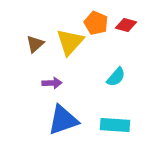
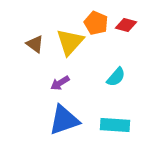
brown triangle: rotated 42 degrees counterclockwise
purple arrow: moved 8 px right; rotated 150 degrees clockwise
blue triangle: moved 1 px right
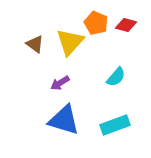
blue triangle: rotated 36 degrees clockwise
cyan rectangle: rotated 24 degrees counterclockwise
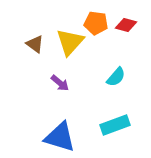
orange pentagon: rotated 15 degrees counterclockwise
purple arrow: rotated 108 degrees counterclockwise
blue triangle: moved 4 px left, 17 px down
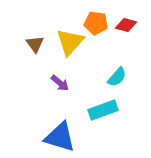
brown triangle: rotated 18 degrees clockwise
cyan semicircle: moved 1 px right
cyan rectangle: moved 12 px left, 15 px up
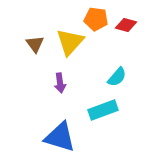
orange pentagon: moved 4 px up
purple arrow: rotated 42 degrees clockwise
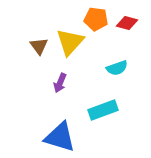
red diamond: moved 1 px right, 2 px up
brown triangle: moved 4 px right, 2 px down
cyan semicircle: moved 9 px up; rotated 30 degrees clockwise
purple arrow: rotated 30 degrees clockwise
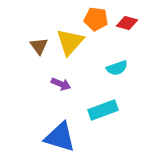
purple arrow: moved 1 px right, 1 px down; rotated 90 degrees counterclockwise
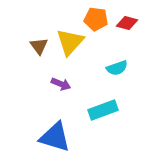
blue triangle: moved 5 px left
